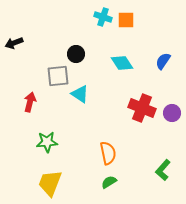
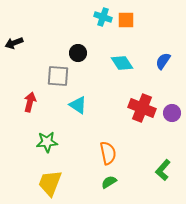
black circle: moved 2 px right, 1 px up
gray square: rotated 10 degrees clockwise
cyan triangle: moved 2 px left, 11 px down
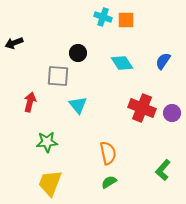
cyan triangle: rotated 18 degrees clockwise
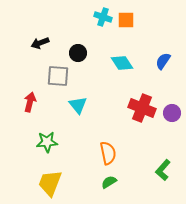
black arrow: moved 26 px right
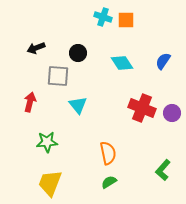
black arrow: moved 4 px left, 5 px down
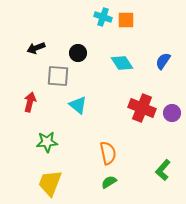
cyan triangle: rotated 12 degrees counterclockwise
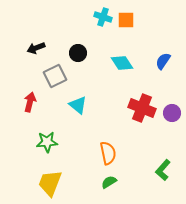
gray square: moved 3 px left; rotated 30 degrees counterclockwise
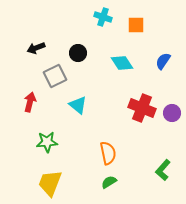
orange square: moved 10 px right, 5 px down
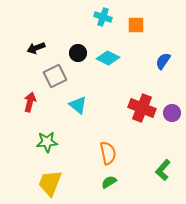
cyan diamond: moved 14 px left, 5 px up; rotated 30 degrees counterclockwise
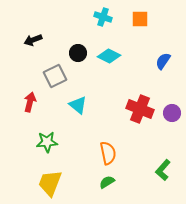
orange square: moved 4 px right, 6 px up
black arrow: moved 3 px left, 8 px up
cyan diamond: moved 1 px right, 2 px up
red cross: moved 2 px left, 1 px down
green semicircle: moved 2 px left
